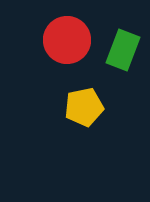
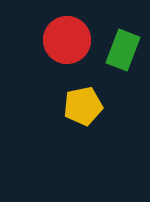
yellow pentagon: moved 1 px left, 1 px up
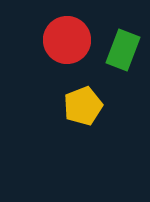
yellow pentagon: rotated 9 degrees counterclockwise
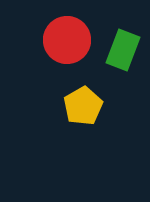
yellow pentagon: rotated 9 degrees counterclockwise
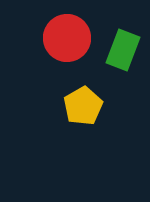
red circle: moved 2 px up
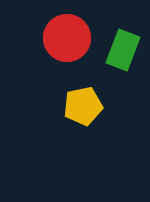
yellow pentagon: rotated 18 degrees clockwise
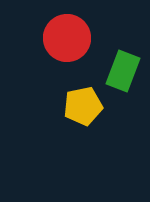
green rectangle: moved 21 px down
